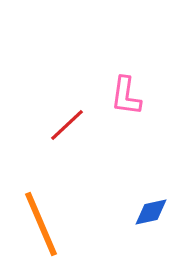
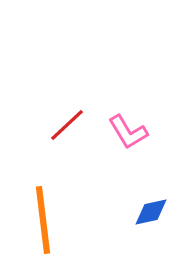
pink L-shape: moved 2 px right, 36 px down; rotated 39 degrees counterclockwise
orange line: moved 2 px right, 4 px up; rotated 16 degrees clockwise
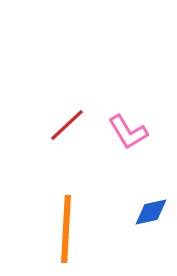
orange line: moved 23 px right, 9 px down; rotated 10 degrees clockwise
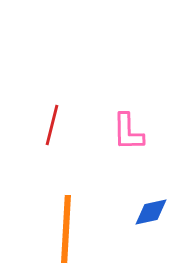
red line: moved 15 px left; rotated 33 degrees counterclockwise
pink L-shape: rotated 30 degrees clockwise
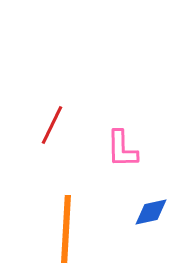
red line: rotated 12 degrees clockwise
pink L-shape: moved 6 px left, 17 px down
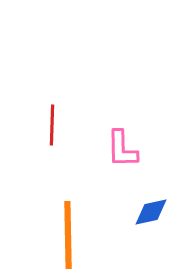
red line: rotated 24 degrees counterclockwise
orange line: moved 2 px right, 6 px down; rotated 4 degrees counterclockwise
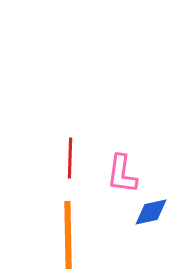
red line: moved 18 px right, 33 px down
pink L-shape: moved 25 px down; rotated 9 degrees clockwise
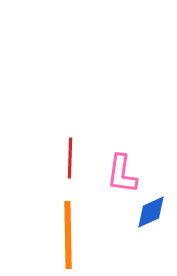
blue diamond: rotated 12 degrees counterclockwise
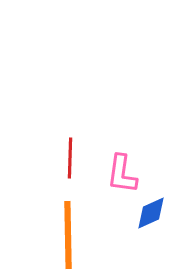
blue diamond: moved 1 px down
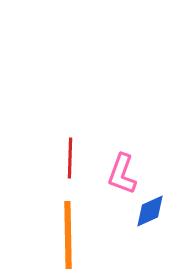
pink L-shape: rotated 12 degrees clockwise
blue diamond: moved 1 px left, 2 px up
